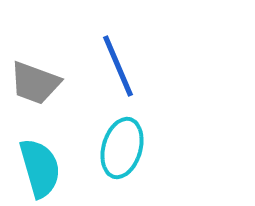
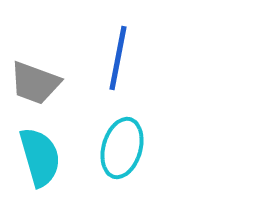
blue line: moved 8 px up; rotated 34 degrees clockwise
cyan semicircle: moved 11 px up
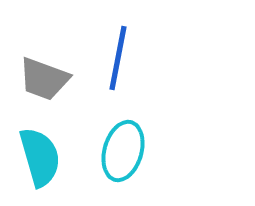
gray trapezoid: moved 9 px right, 4 px up
cyan ellipse: moved 1 px right, 3 px down
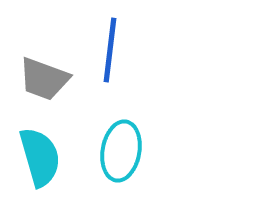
blue line: moved 8 px left, 8 px up; rotated 4 degrees counterclockwise
cyan ellipse: moved 2 px left; rotated 6 degrees counterclockwise
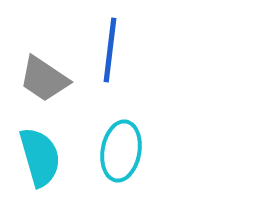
gray trapezoid: rotated 14 degrees clockwise
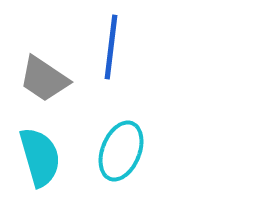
blue line: moved 1 px right, 3 px up
cyan ellipse: rotated 12 degrees clockwise
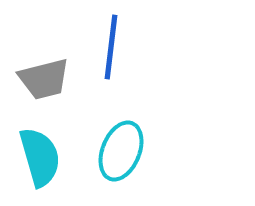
gray trapezoid: rotated 48 degrees counterclockwise
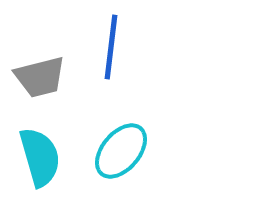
gray trapezoid: moved 4 px left, 2 px up
cyan ellipse: rotated 18 degrees clockwise
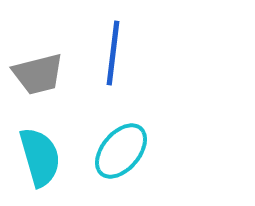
blue line: moved 2 px right, 6 px down
gray trapezoid: moved 2 px left, 3 px up
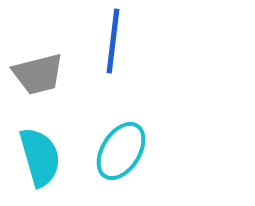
blue line: moved 12 px up
cyan ellipse: rotated 8 degrees counterclockwise
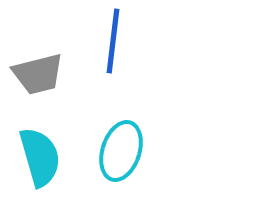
cyan ellipse: rotated 14 degrees counterclockwise
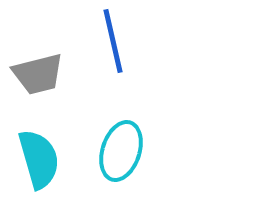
blue line: rotated 20 degrees counterclockwise
cyan semicircle: moved 1 px left, 2 px down
